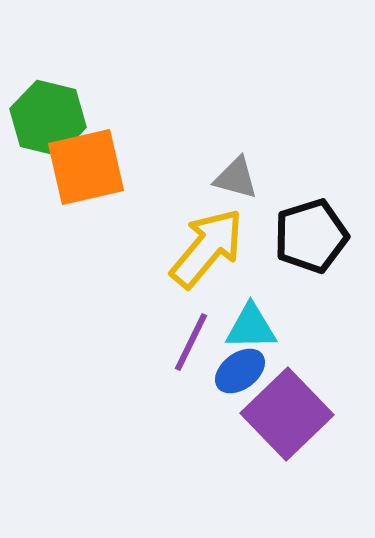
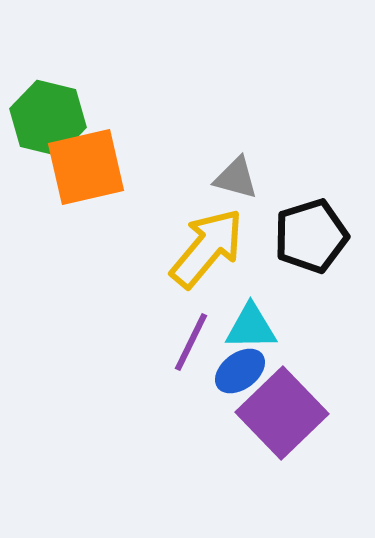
purple square: moved 5 px left, 1 px up
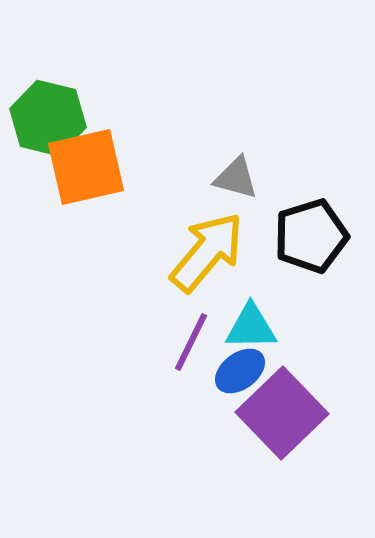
yellow arrow: moved 4 px down
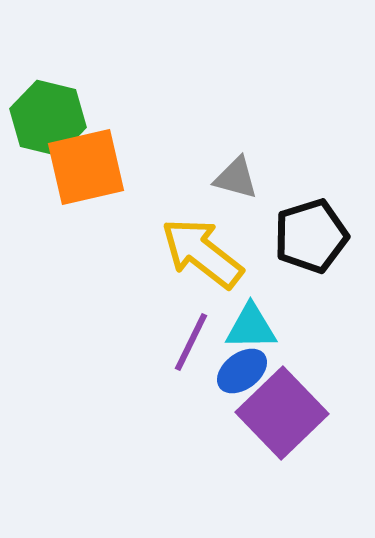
yellow arrow: moved 5 px left, 1 px down; rotated 92 degrees counterclockwise
blue ellipse: moved 2 px right
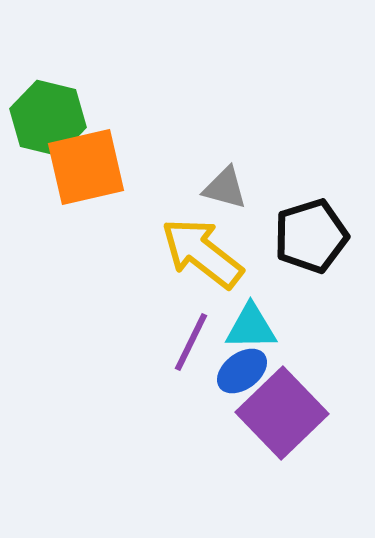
gray triangle: moved 11 px left, 10 px down
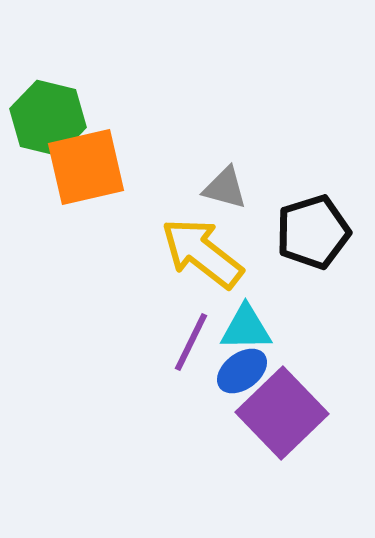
black pentagon: moved 2 px right, 4 px up
cyan triangle: moved 5 px left, 1 px down
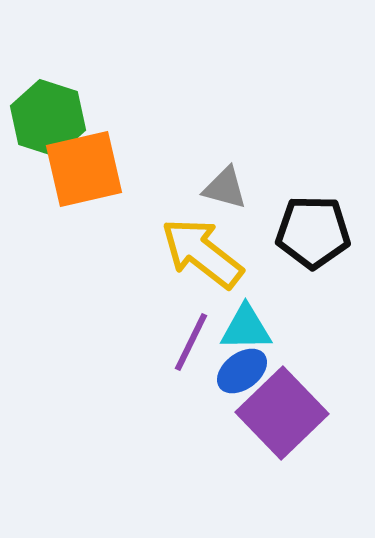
green hexagon: rotated 4 degrees clockwise
orange square: moved 2 px left, 2 px down
black pentagon: rotated 18 degrees clockwise
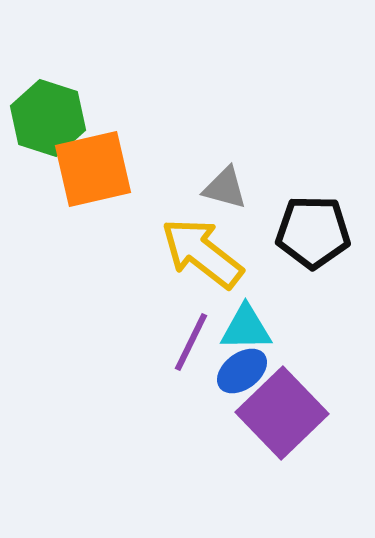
orange square: moved 9 px right
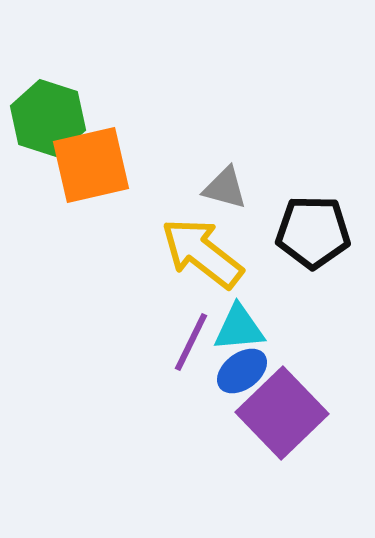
orange square: moved 2 px left, 4 px up
cyan triangle: moved 7 px left; rotated 4 degrees counterclockwise
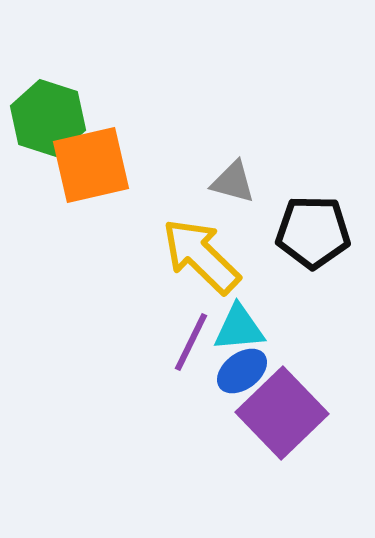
gray triangle: moved 8 px right, 6 px up
yellow arrow: moved 1 px left, 3 px down; rotated 6 degrees clockwise
